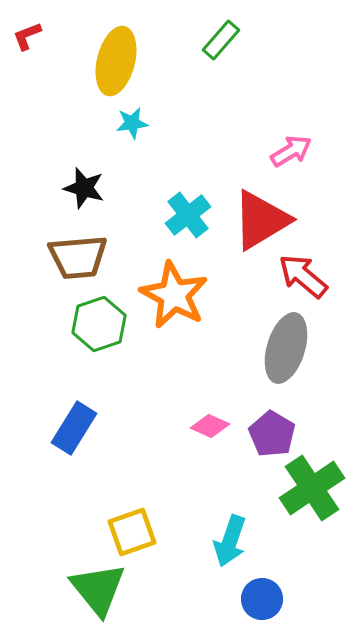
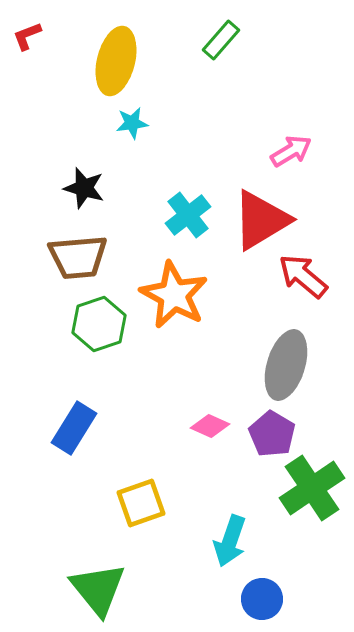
gray ellipse: moved 17 px down
yellow square: moved 9 px right, 29 px up
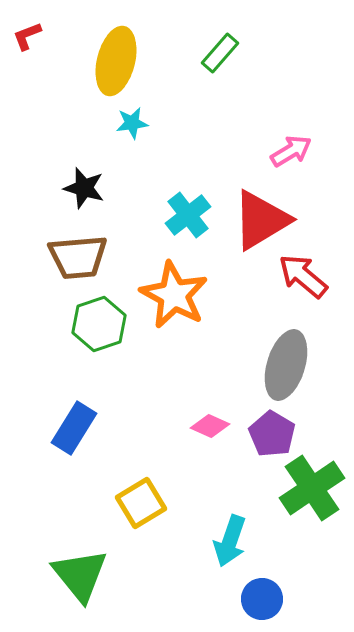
green rectangle: moved 1 px left, 13 px down
yellow square: rotated 12 degrees counterclockwise
green triangle: moved 18 px left, 14 px up
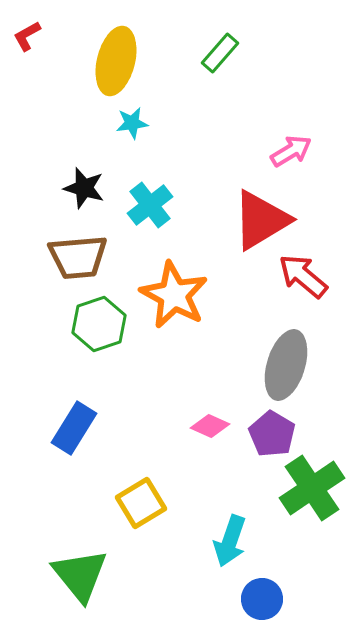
red L-shape: rotated 8 degrees counterclockwise
cyan cross: moved 38 px left, 10 px up
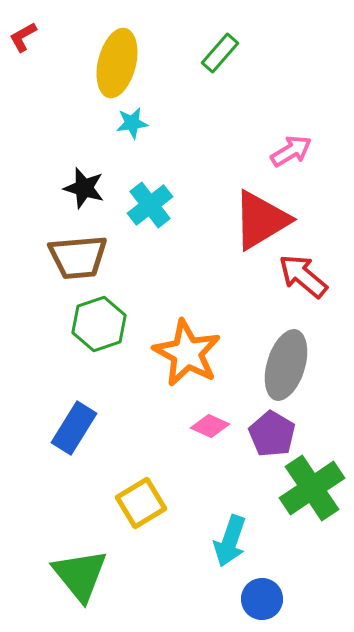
red L-shape: moved 4 px left, 1 px down
yellow ellipse: moved 1 px right, 2 px down
orange star: moved 13 px right, 58 px down
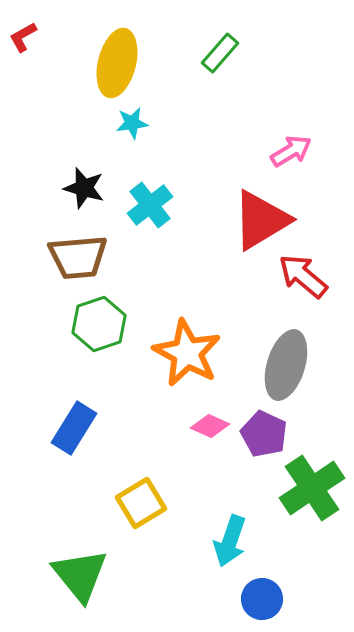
purple pentagon: moved 8 px left; rotated 6 degrees counterclockwise
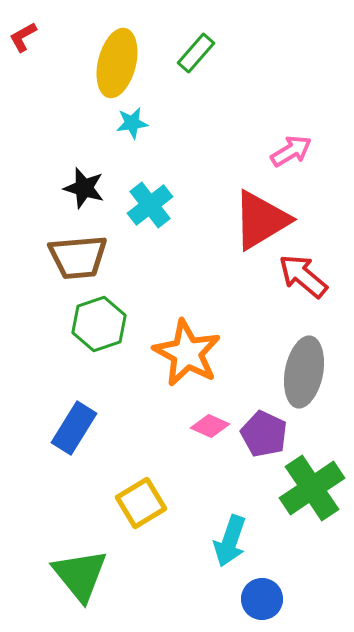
green rectangle: moved 24 px left
gray ellipse: moved 18 px right, 7 px down; rotated 6 degrees counterclockwise
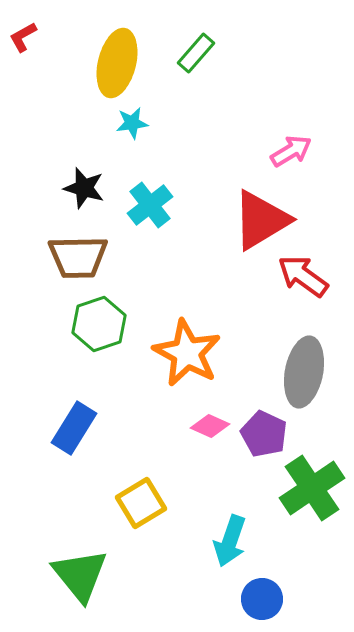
brown trapezoid: rotated 4 degrees clockwise
red arrow: rotated 4 degrees counterclockwise
